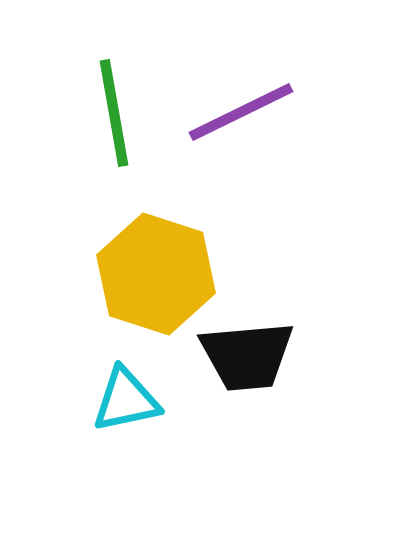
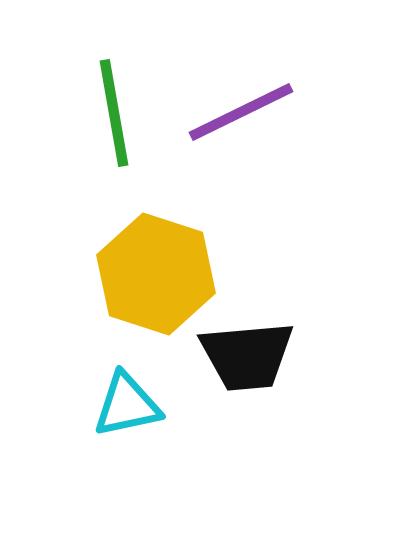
cyan triangle: moved 1 px right, 5 px down
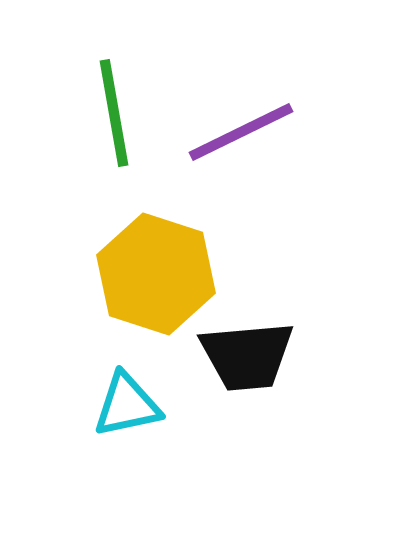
purple line: moved 20 px down
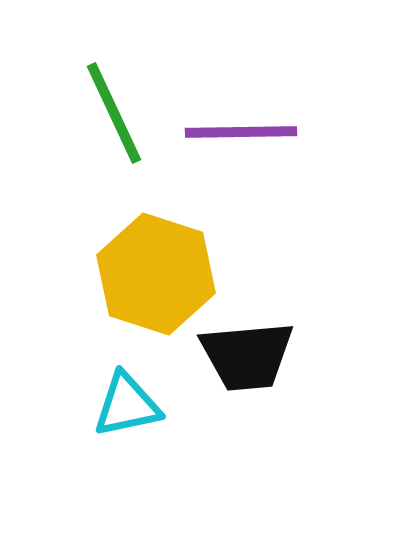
green line: rotated 15 degrees counterclockwise
purple line: rotated 25 degrees clockwise
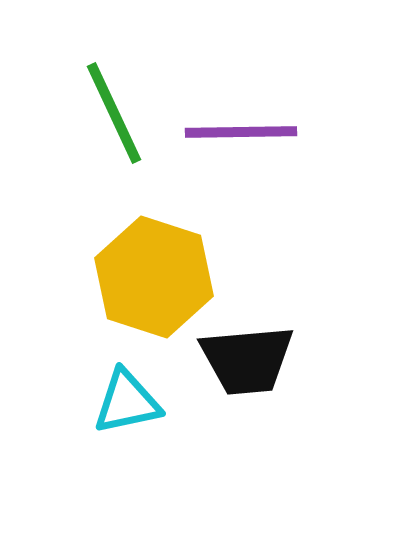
yellow hexagon: moved 2 px left, 3 px down
black trapezoid: moved 4 px down
cyan triangle: moved 3 px up
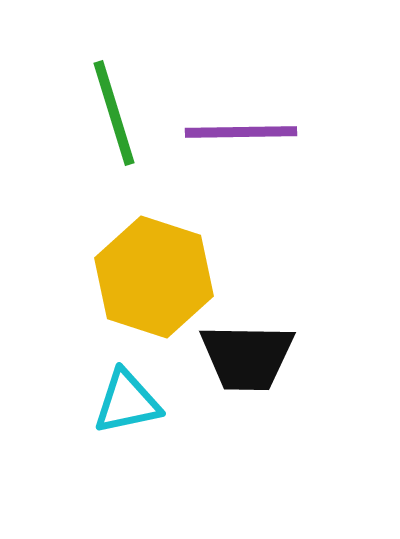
green line: rotated 8 degrees clockwise
black trapezoid: moved 3 px up; rotated 6 degrees clockwise
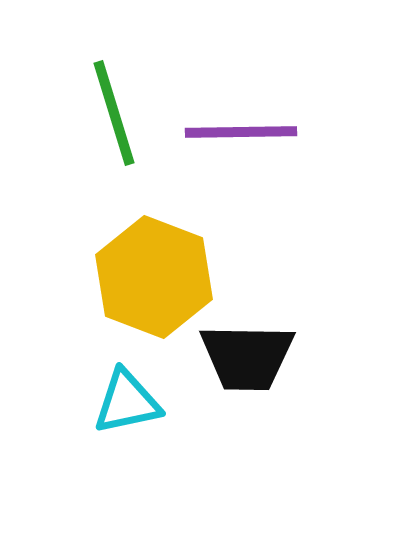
yellow hexagon: rotated 3 degrees clockwise
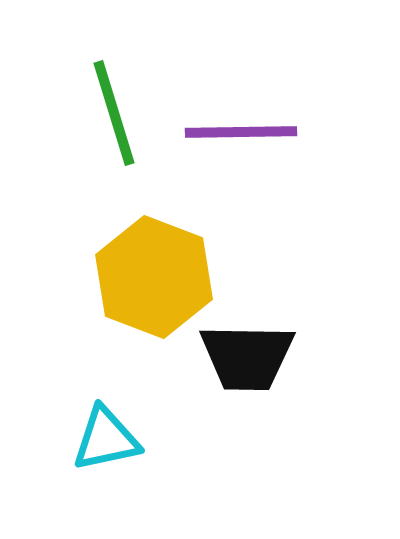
cyan triangle: moved 21 px left, 37 px down
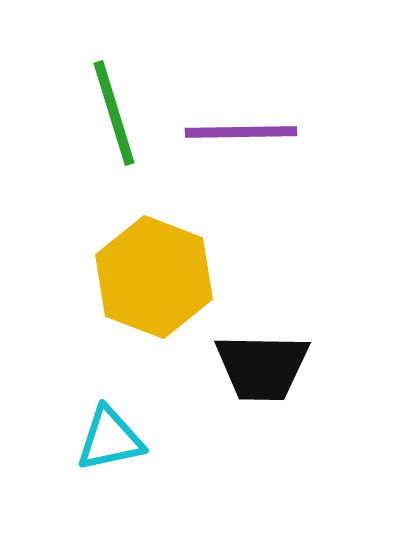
black trapezoid: moved 15 px right, 10 px down
cyan triangle: moved 4 px right
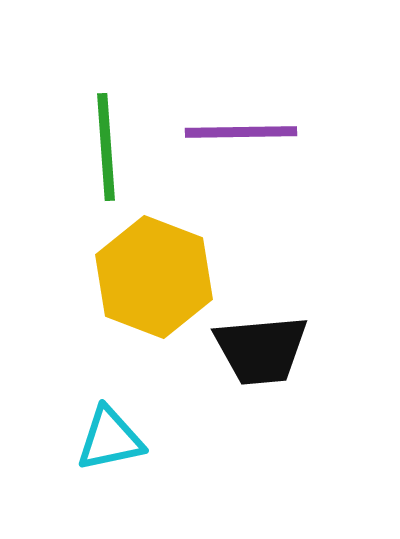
green line: moved 8 px left, 34 px down; rotated 13 degrees clockwise
black trapezoid: moved 1 px left, 17 px up; rotated 6 degrees counterclockwise
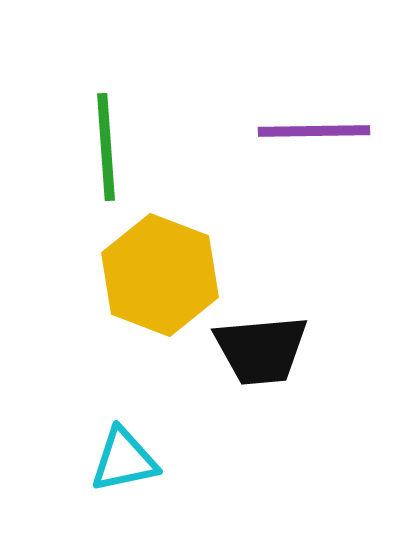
purple line: moved 73 px right, 1 px up
yellow hexagon: moved 6 px right, 2 px up
cyan triangle: moved 14 px right, 21 px down
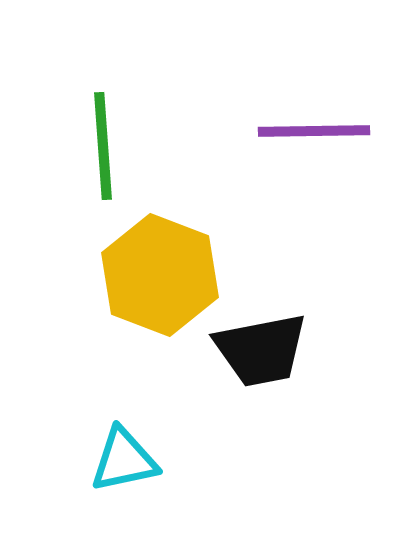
green line: moved 3 px left, 1 px up
black trapezoid: rotated 6 degrees counterclockwise
